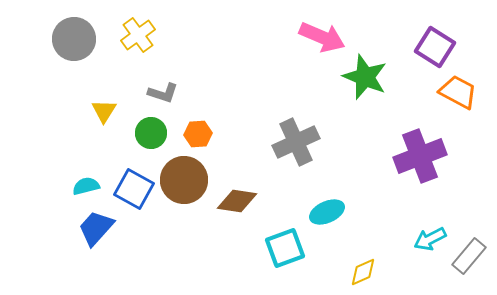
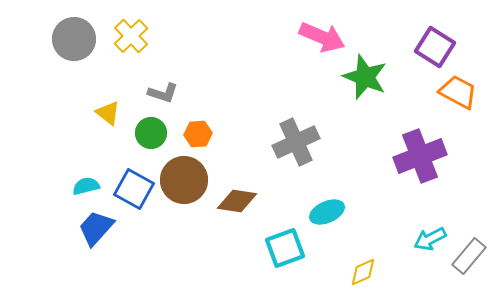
yellow cross: moved 7 px left, 1 px down; rotated 8 degrees counterclockwise
yellow triangle: moved 4 px right, 2 px down; rotated 24 degrees counterclockwise
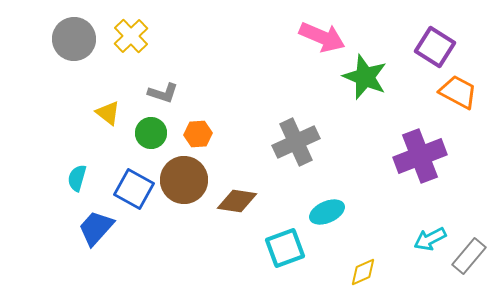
cyan semicircle: moved 9 px left, 8 px up; rotated 60 degrees counterclockwise
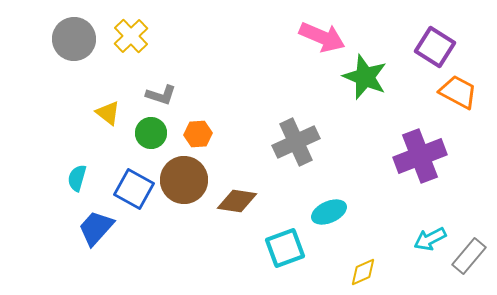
gray L-shape: moved 2 px left, 2 px down
cyan ellipse: moved 2 px right
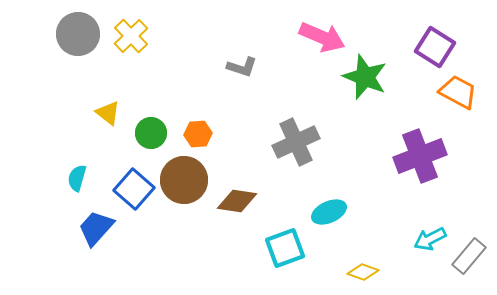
gray circle: moved 4 px right, 5 px up
gray L-shape: moved 81 px right, 28 px up
blue square: rotated 12 degrees clockwise
yellow diamond: rotated 44 degrees clockwise
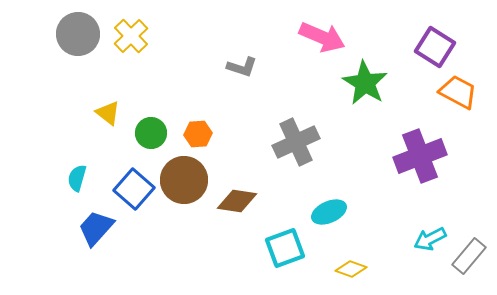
green star: moved 6 px down; rotated 9 degrees clockwise
yellow diamond: moved 12 px left, 3 px up
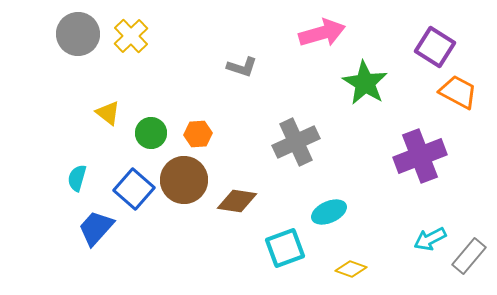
pink arrow: moved 4 px up; rotated 39 degrees counterclockwise
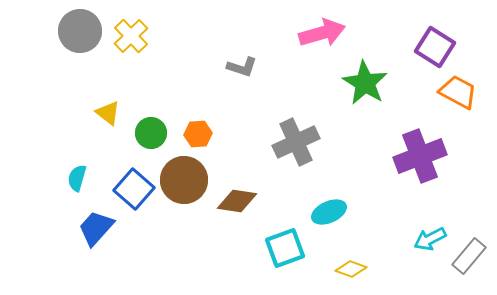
gray circle: moved 2 px right, 3 px up
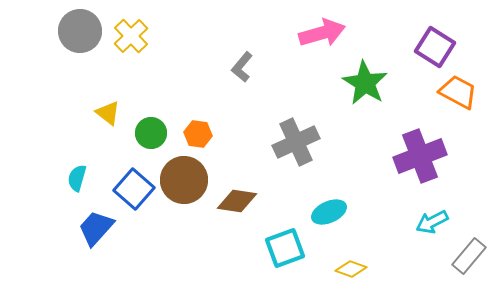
gray L-shape: rotated 112 degrees clockwise
orange hexagon: rotated 12 degrees clockwise
cyan arrow: moved 2 px right, 17 px up
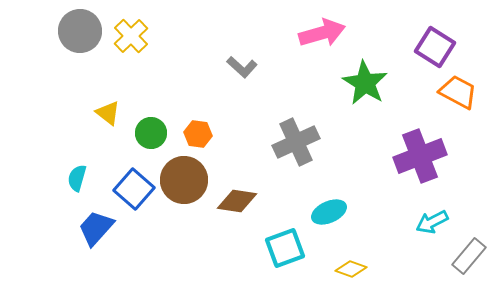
gray L-shape: rotated 88 degrees counterclockwise
